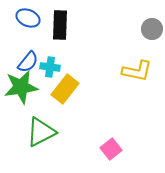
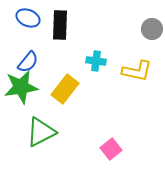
cyan cross: moved 46 px right, 6 px up
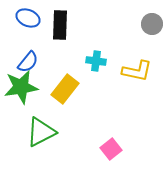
gray circle: moved 5 px up
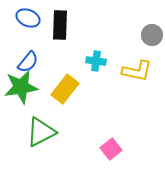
gray circle: moved 11 px down
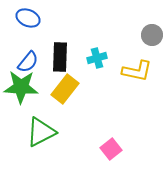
black rectangle: moved 32 px down
cyan cross: moved 1 px right, 3 px up; rotated 24 degrees counterclockwise
green star: rotated 12 degrees clockwise
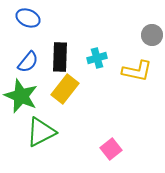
green star: moved 9 px down; rotated 20 degrees clockwise
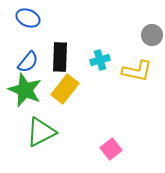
cyan cross: moved 3 px right, 2 px down
green star: moved 4 px right, 6 px up
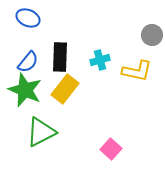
pink square: rotated 10 degrees counterclockwise
